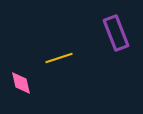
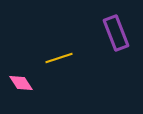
pink diamond: rotated 20 degrees counterclockwise
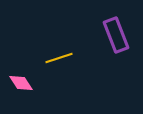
purple rectangle: moved 2 px down
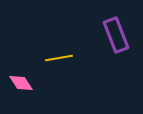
yellow line: rotated 8 degrees clockwise
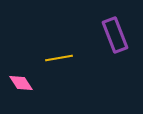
purple rectangle: moved 1 px left
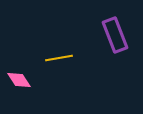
pink diamond: moved 2 px left, 3 px up
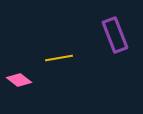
pink diamond: rotated 20 degrees counterclockwise
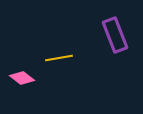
pink diamond: moved 3 px right, 2 px up
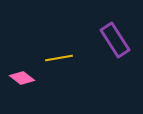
purple rectangle: moved 5 px down; rotated 12 degrees counterclockwise
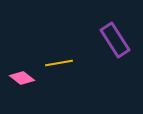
yellow line: moved 5 px down
